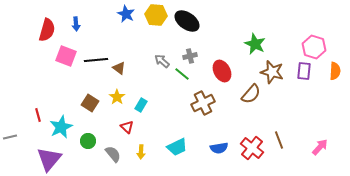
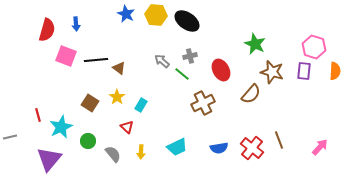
red ellipse: moved 1 px left, 1 px up
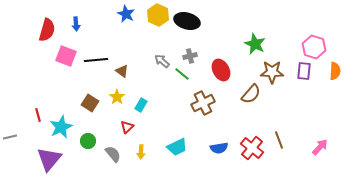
yellow hexagon: moved 2 px right; rotated 20 degrees clockwise
black ellipse: rotated 20 degrees counterclockwise
brown triangle: moved 3 px right, 3 px down
brown star: rotated 15 degrees counterclockwise
red triangle: rotated 32 degrees clockwise
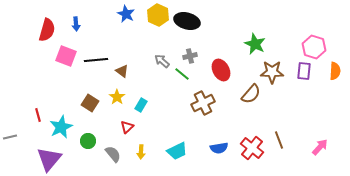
cyan trapezoid: moved 4 px down
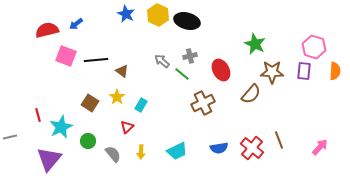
blue arrow: rotated 56 degrees clockwise
red semicircle: rotated 120 degrees counterclockwise
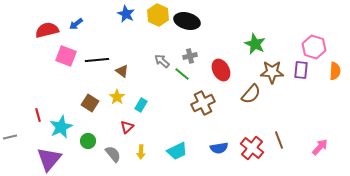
black line: moved 1 px right
purple rectangle: moved 3 px left, 1 px up
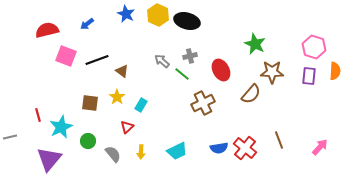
blue arrow: moved 11 px right
black line: rotated 15 degrees counterclockwise
purple rectangle: moved 8 px right, 6 px down
brown square: rotated 24 degrees counterclockwise
red cross: moved 7 px left
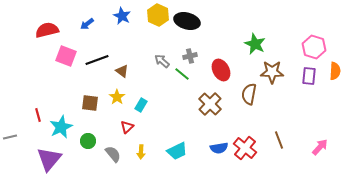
blue star: moved 4 px left, 2 px down
brown semicircle: moved 2 px left; rotated 150 degrees clockwise
brown cross: moved 7 px right, 1 px down; rotated 20 degrees counterclockwise
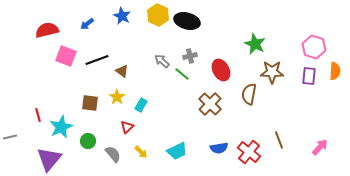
red cross: moved 4 px right, 4 px down
yellow arrow: rotated 48 degrees counterclockwise
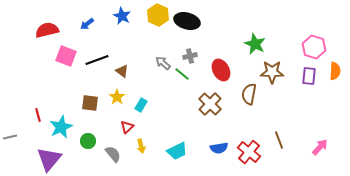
gray arrow: moved 1 px right, 2 px down
yellow arrow: moved 6 px up; rotated 32 degrees clockwise
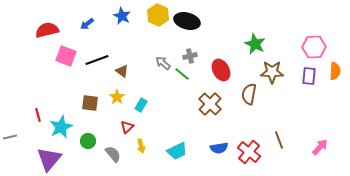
pink hexagon: rotated 20 degrees counterclockwise
